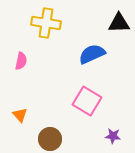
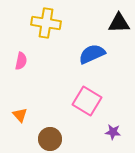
purple star: moved 4 px up
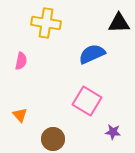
brown circle: moved 3 px right
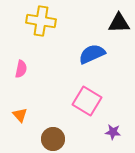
yellow cross: moved 5 px left, 2 px up
pink semicircle: moved 8 px down
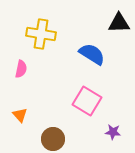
yellow cross: moved 13 px down
blue semicircle: rotated 56 degrees clockwise
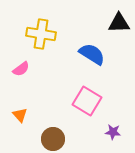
pink semicircle: rotated 42 degrees clockwise
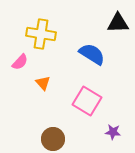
black triangle: moved 1 px left
pink semicircle: moved 1 px left, 7 px up; rotated 12 degrees counterclockwise
orange triangle: moved 23 px right, 32 px up
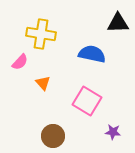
blue semicircle: rotated 20 degrees counterclockwise
brown circle: moved 3 px up
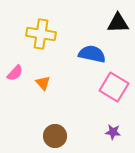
pink semicircle: moved 5 px left, 11 px down
pink square: moved 27 px right, 14 px up
brown circle: moved 2 px right
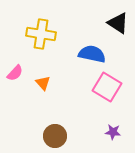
black triangle: rotated 35 degrees clockwise
pink square: moved 7 px left
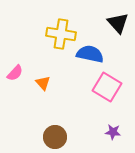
black triangle: rotated 15 degrees clockwise
yellow cross: moved 20 px right
blue semicircle: moved 2 px left
brown circle: moved 1 px down
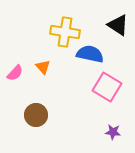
black triangle: moved 2 px down; rotated 15 degrees counterclockwise
yellow cross: moved 4 px right, 2 px up
orange triangle: moved 16 px up
brown circle: moved 19 px left, 22 px up
